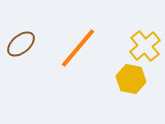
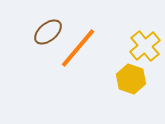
brown ellipse: moved 27 px right, 12 px up
yellow hexagon: rotated 8 degrees clockwise
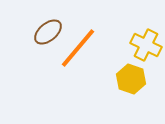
yellow cross: moved 1 px right, 1 px up; rotated 24 degrees counterclockwise
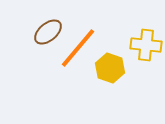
yellow cross: rotated 20 degrees counterclockwise
yellow hexagon: moved 21 px left, 11 px up
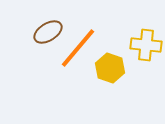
brown ellipse: rotated 8 degrees clockwise
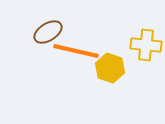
orange line: moved 2 px left, 3 px down; rotated 63 degrees clockwise
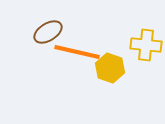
orange line: moved 1 px right, 1 px down
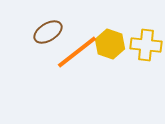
orange line: rotated 51 degrees counterclockwise
yellow hexagon: moved 24 px up
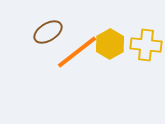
yellow hexagon: rotated 12 degrees clockwise
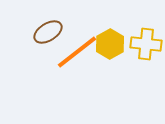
yellow cross: moved 1 px up
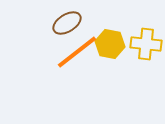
brown ellipse: moved 19 px right, 9 px up
yellow hexagon: rotated 20 degrees counterclockwise
